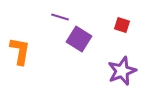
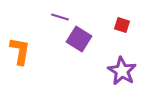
purple star: rotated 20 degrees counterclockwise
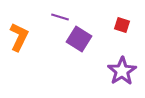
orange L-shape: moved 1 px left, 14 px up; rotated 16 degrees clockwise
purple star: rotated 8 degrees clockwise
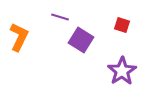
purple square: moved 2 px right, 1 px down
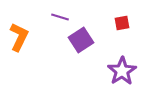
red square: moved 2 px up; rotated 28 degrees counterclockwise
purple square: rotated 25 degrees clockwise
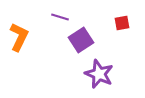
purple star: moved 23 px left, 3 px down; rotated 16 degrees counterclockwise
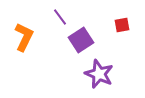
purple line: rotated 36 degrees clockwise
red square: moved 2 px down
orange L-shape: moved 5 px right
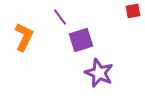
red square: moved 11 px right, 14 px up
purple square: rotated 15 degrees clockwise
purple star: moved 1 px up
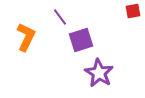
orange L-shape: moved 2 px right
purple star: rotated 8 degrees clockwise
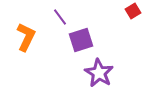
red square: rotated 21 degrees counterclockwise
